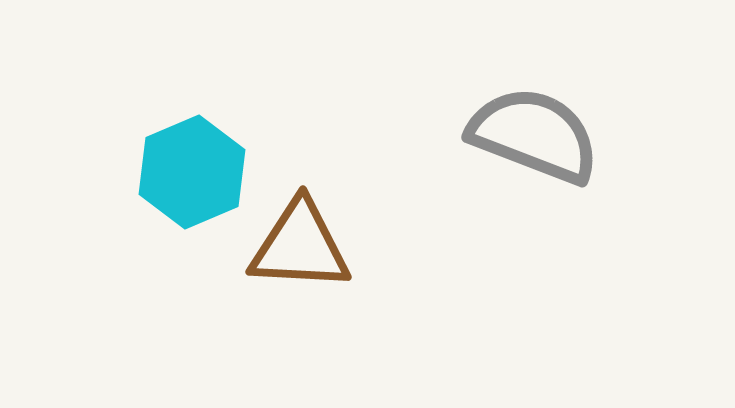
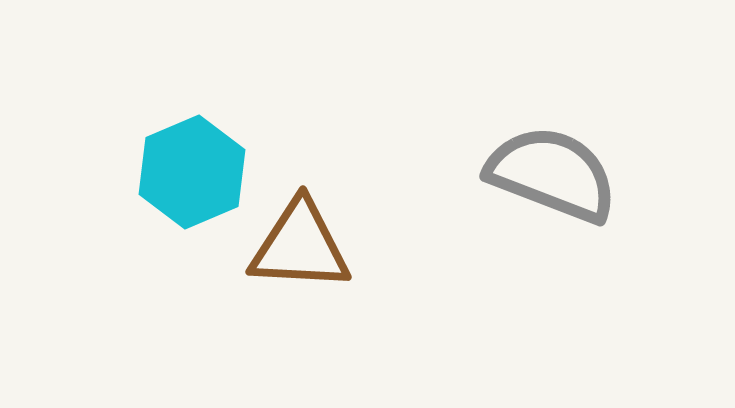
gray semicircle: moved 18 px right, 39 px down
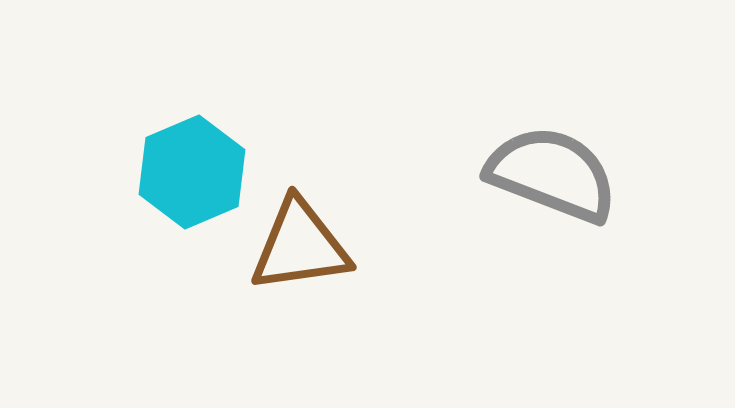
brown triangle: rotated 11 degrees counterclockwise
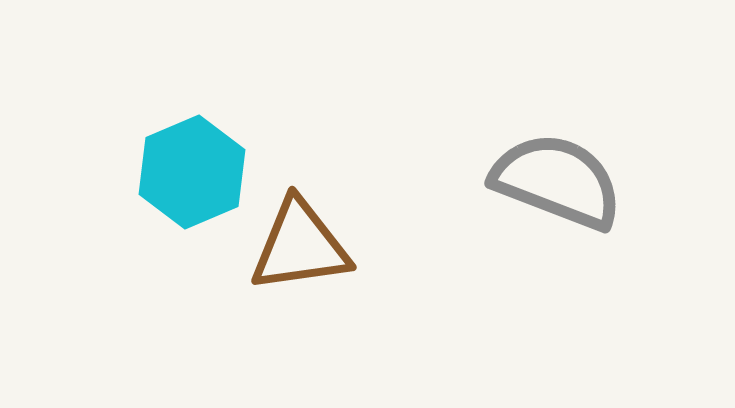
gray semicircle: moved 5 px right, 7 px down
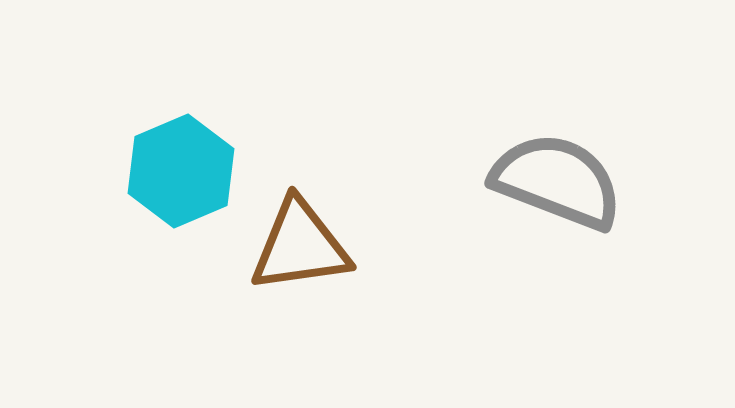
cyan hexagon: moved 11 px left, 1 px up
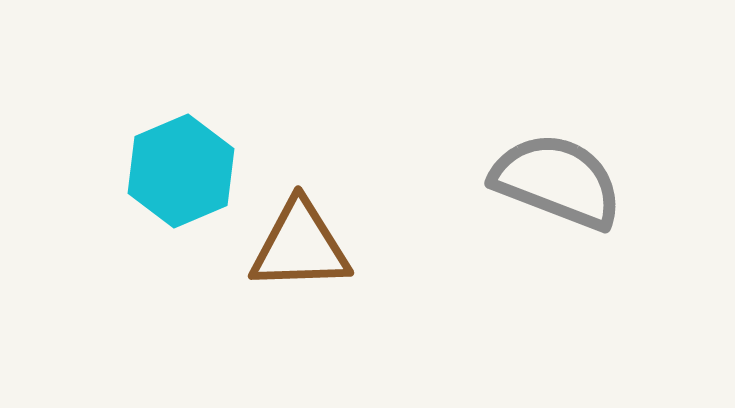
brown triangle: rotated 6 degrees clockwise
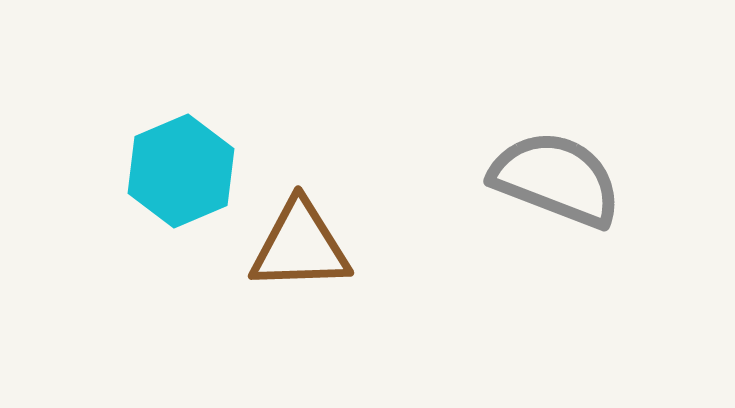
gray semicircle: moved 1 px left, 2 px up
